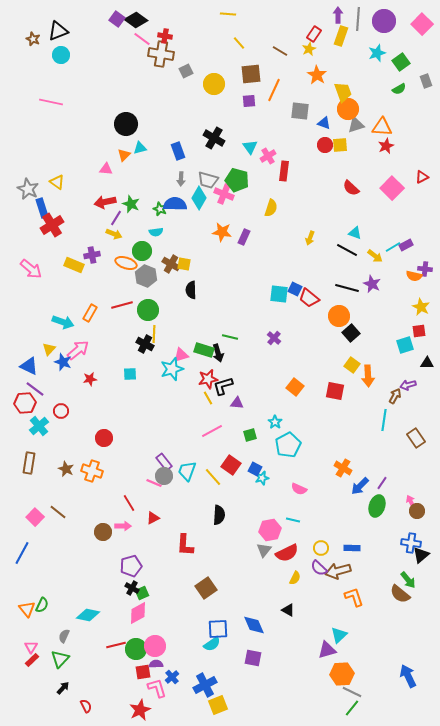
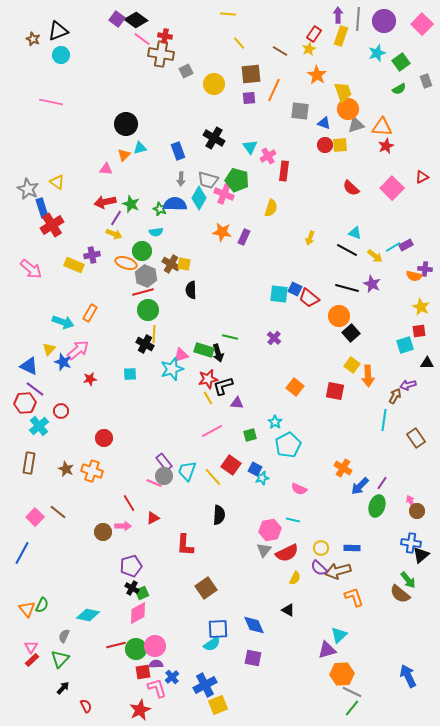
purple square at (249, 101): moved 3 px up
red line at (122, 305): moved 21 px right, 13 px up
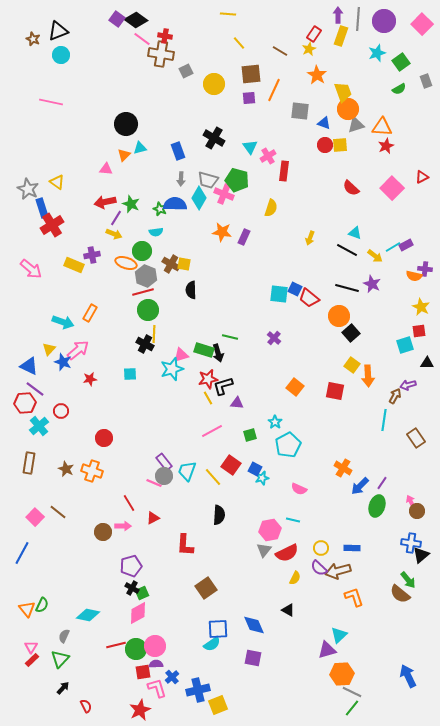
blue cross at (205, 685): moved 7 px left, 5 px down; rotated 15 degrees clockwise
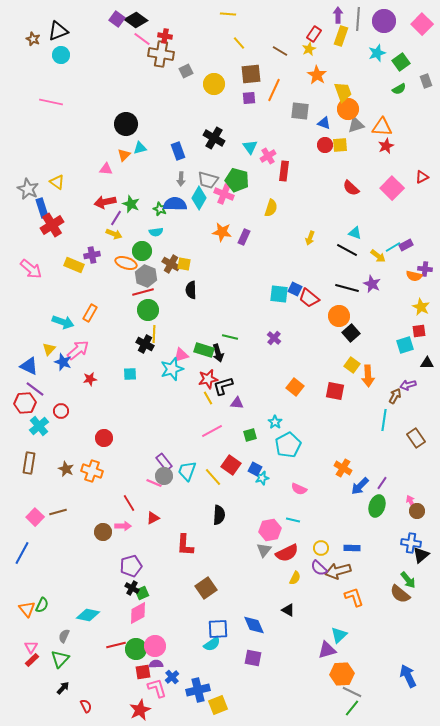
yellow arrow at (375, 256): moved 3 px right
brown line at (58, 512): rotated 54 degrees counterclockwise
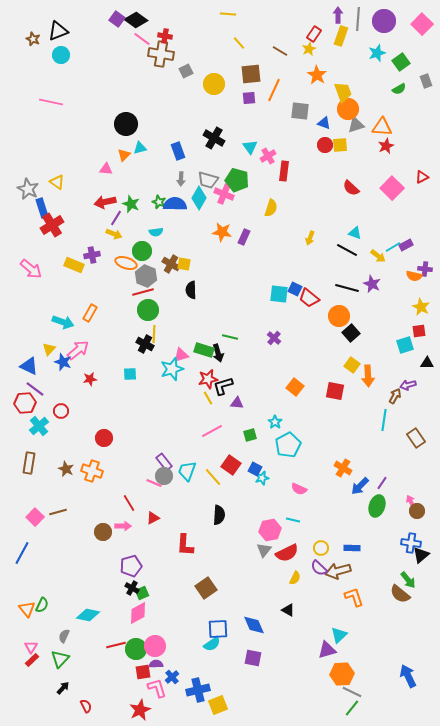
green star at (160, 209): moved 1 px left, 7 px up
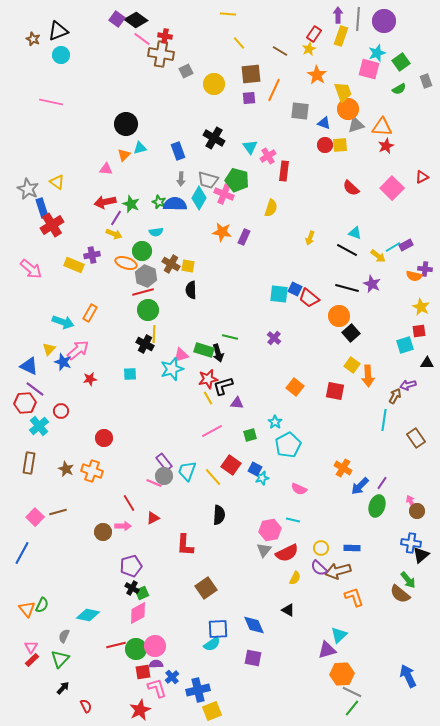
pink square at (422, 24): moved 53 px left, 45 px down; rotated 30 degrees counterclockwise
yellow square at (184, 264): moved 4 px right, 2 px down
yellow square at (218, 705): moved 6 px left, 6 px down
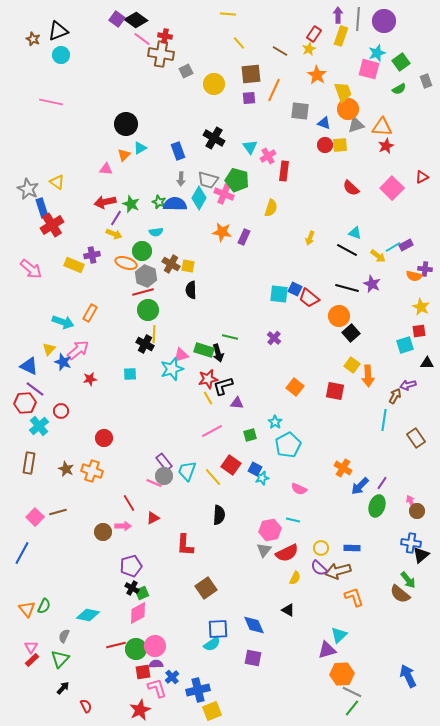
cyan triangle at (140, 148): rotated 16 degrees counterclockwise
green semicircle at (42, 605): moved 2 px right, 1 px down
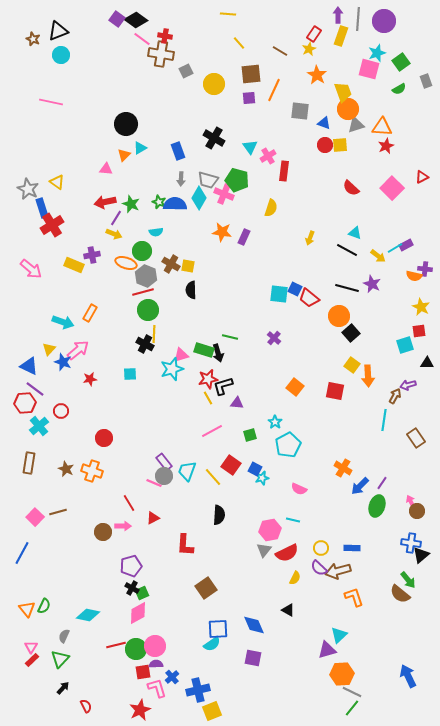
cyan line at (393, 247): moved 2 px right, 1 px down
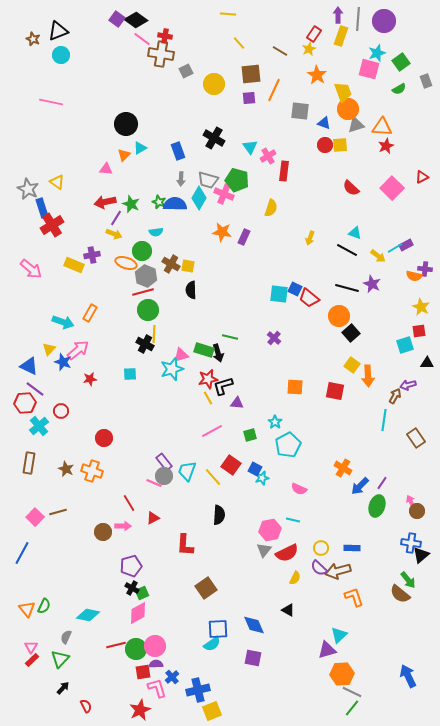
orange square at (295, 387): rotated 36 degrees counterclockwise
gray semicircle at (64, 636): moved 2 px right, 1 px down
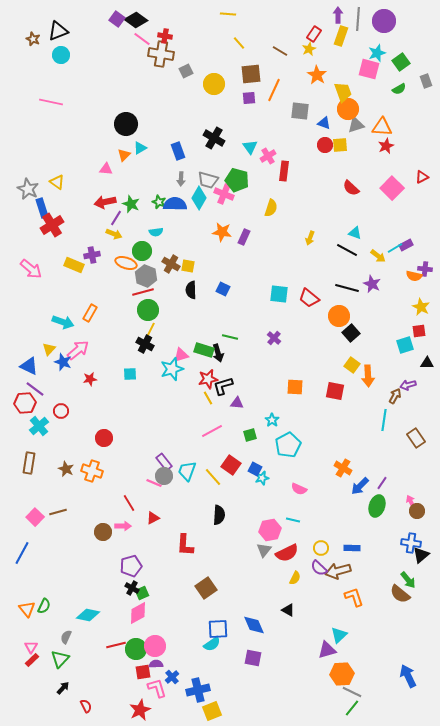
blue square at (295, 289): moved 72 px left
yellow line at (154, 334): moved 4 px left, 3 px up; rotated 24 degrees clockwise
cyan star at (275, 422): moved 3 px left, 2 px up
